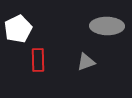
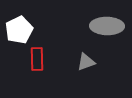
white pentagon: moved 1 px right, 1 px down
red rectangle: moved 1 px left, 1 px up
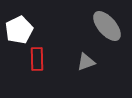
gray ellipse: rotated 48 degrees clockwise
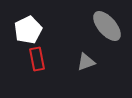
white pentagon: moved 9 px right
red rectangle: rotated 10 degrees counterclockwise
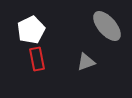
white pentagon: moved 3 px right
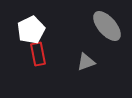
red rectangle: moved 1 px right, 5 px up
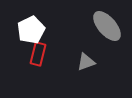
red rectangle: rotated 25 degrees clockwise
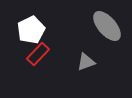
red rectangle: rotated 30 degrees clockwise
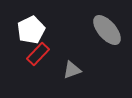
gray ellipse: moved 4 px down
gray triangle: moved 14 px left, 8 px down
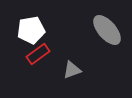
white pentagon: rotated 16 degrees clockwise
red rectangle: rotated 10 degrees clockwise
